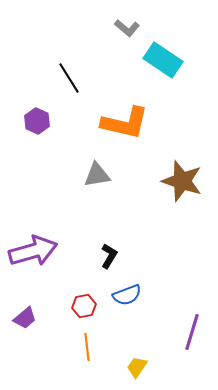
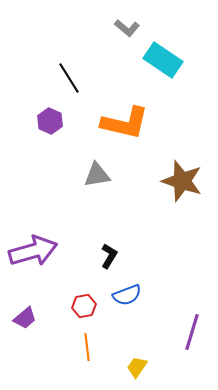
purple hexagon: moved 13 px right
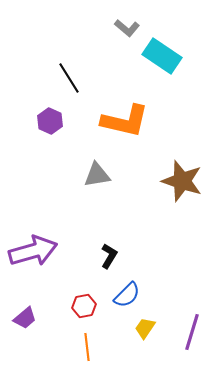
cyan rectangle: moved 1 px left, 4 px up
orange L-shape: moved 2 px up
blue semicircle: rotated 24 degrees counterclockwise
yellow trapezoid: moved 8 px right, 39 px up
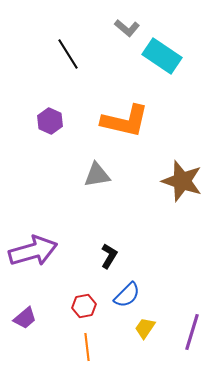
black line: moved 1 px left, 24 px up
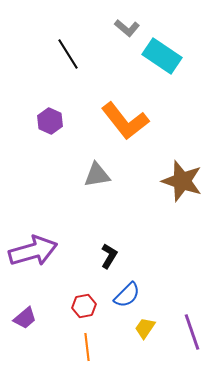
orange L-shape: rotated 39 degrees clockwise
purple line: rotated 36 degrees counterclockwise
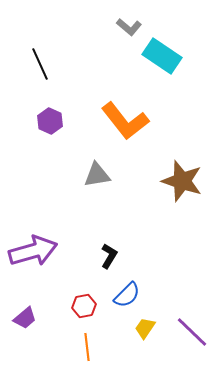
gray L-shape: moved 2 px right, 1 px up
black line: moved 28 px left, 10 px down; rotated 8 degrees clockwise
purple line: rotated 27 degrees counterclockwise
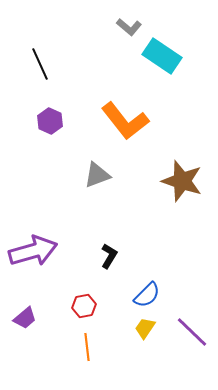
gray triangle: rotated 12 degrees counterclockwise
blue semicircle: moved 20 px right
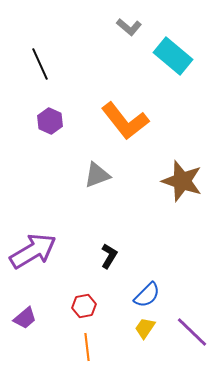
cyan rectangle: moved 11 px right; rotated 6 degrees clockwise
purple arrow: rotated 15 degrees counterclockwise
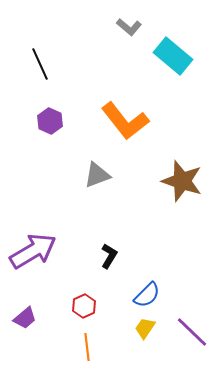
red hexagon: rotated 15 degrees counterclockwise
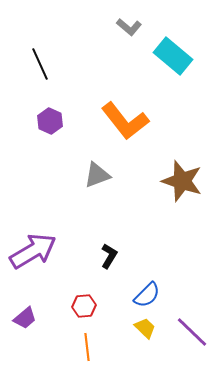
red hexagon: rotated 20 degrees clockwise
yellow trapezoid: rotated 100 degrees clockwise
